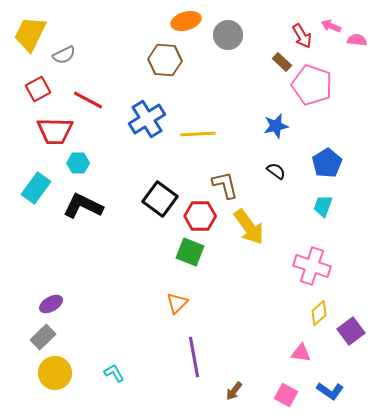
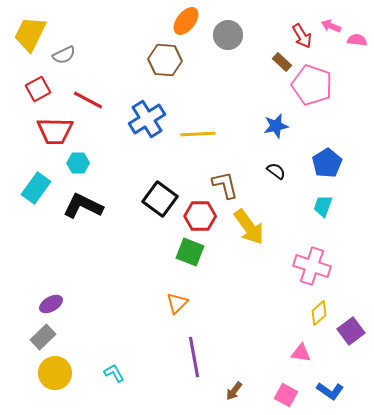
orange ellipse: rotated 36 degrees counterclockwise
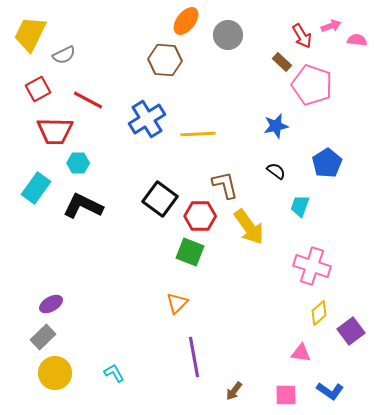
pink arrow: rotated 138 degrees clockwise
cyan trapezoid: moved 23 px left
pink square: rotated 30 degrees counterclockwise
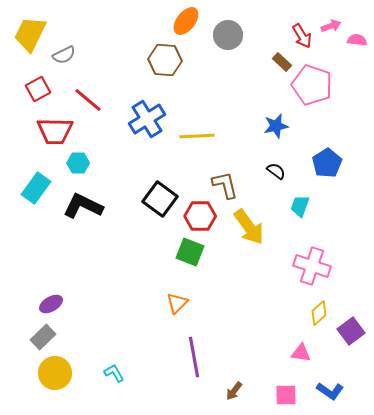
red line: rotated 12 degrees clockwise
yellow line: moved 1 px left, 2 px down
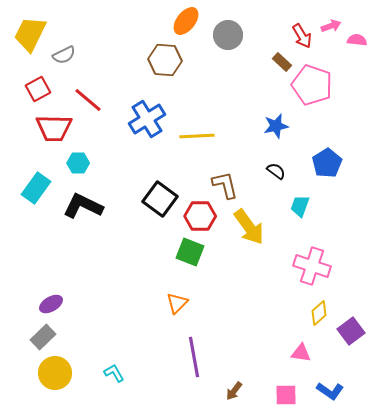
red trapezoid: moved 1 px left, 3 px up
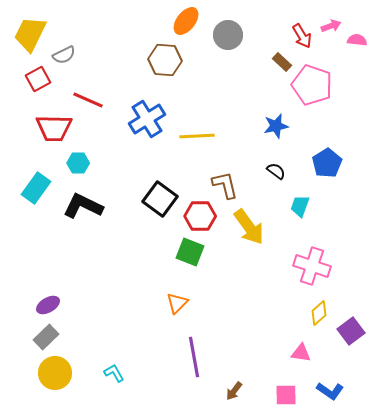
red square: moved 10 px up
red line: rotated 16 degrees counterclockwise
purple ellipse: moved 3 px left, 1 px down
gray rectangle: moved 3 px right
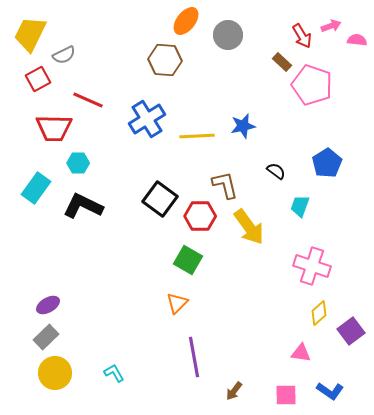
blue star: moved 33 px left
green square: moved 2 px left, 8 px down; rotated 8 degrees clockwise
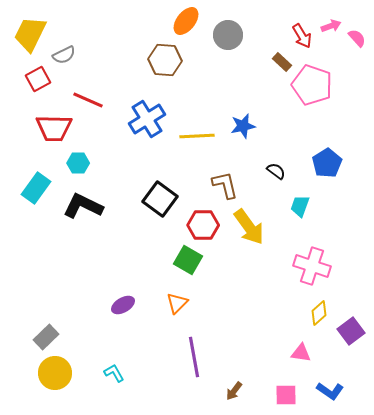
pink semicircle: moved 2 px up; rotated 42 degrees clockwise
red hexagon: moved 3 px right, 9 px down
purple ellipse: moved 75 px right
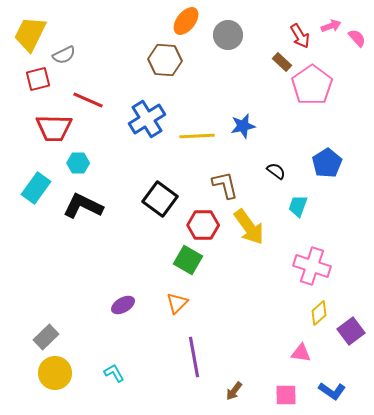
red arrow: moved 2 px left
red square: rotated 15 degrees clockwise
pink pentagon: rotated 18 degrees clockwise
cyan trapezoid: moved 2 px left
blue L-shape: moved 2 px right
